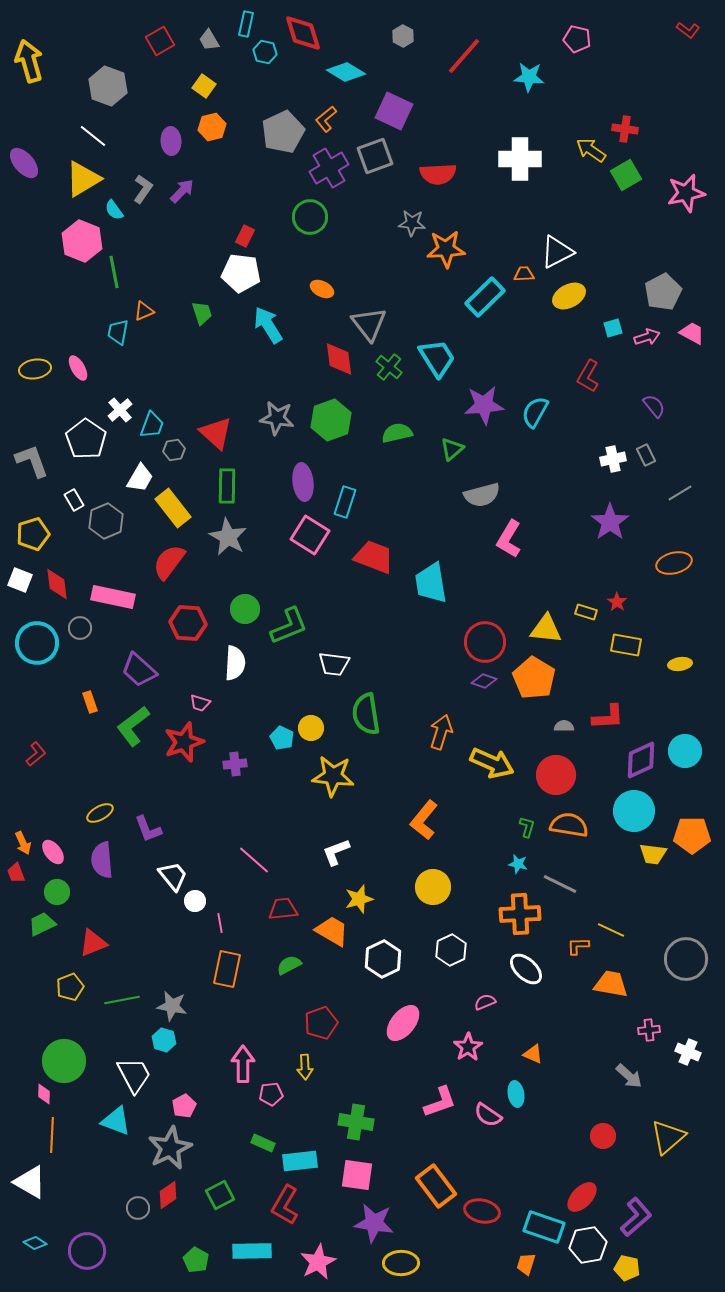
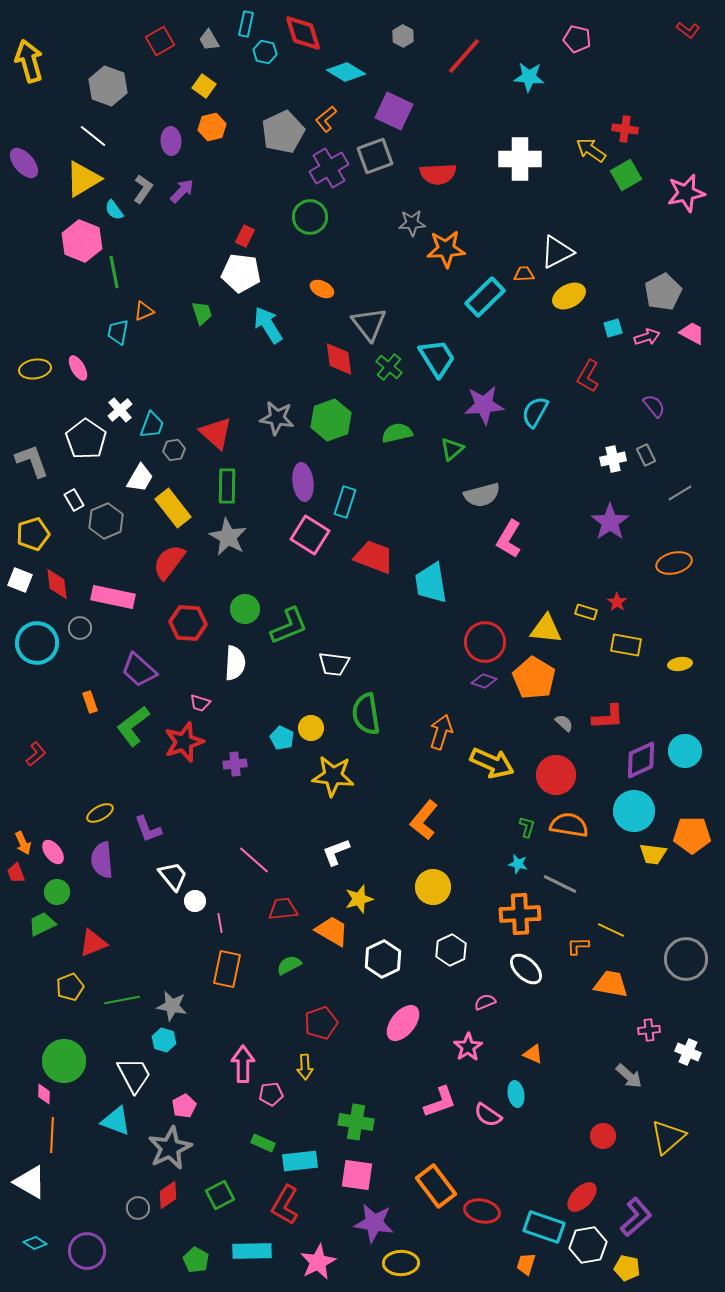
gray star at (412, 223): rotated 8 degrees counterclockwise
gray semicircle at (564, 726): moved 3 px up; rotated 42 degrees clockwise
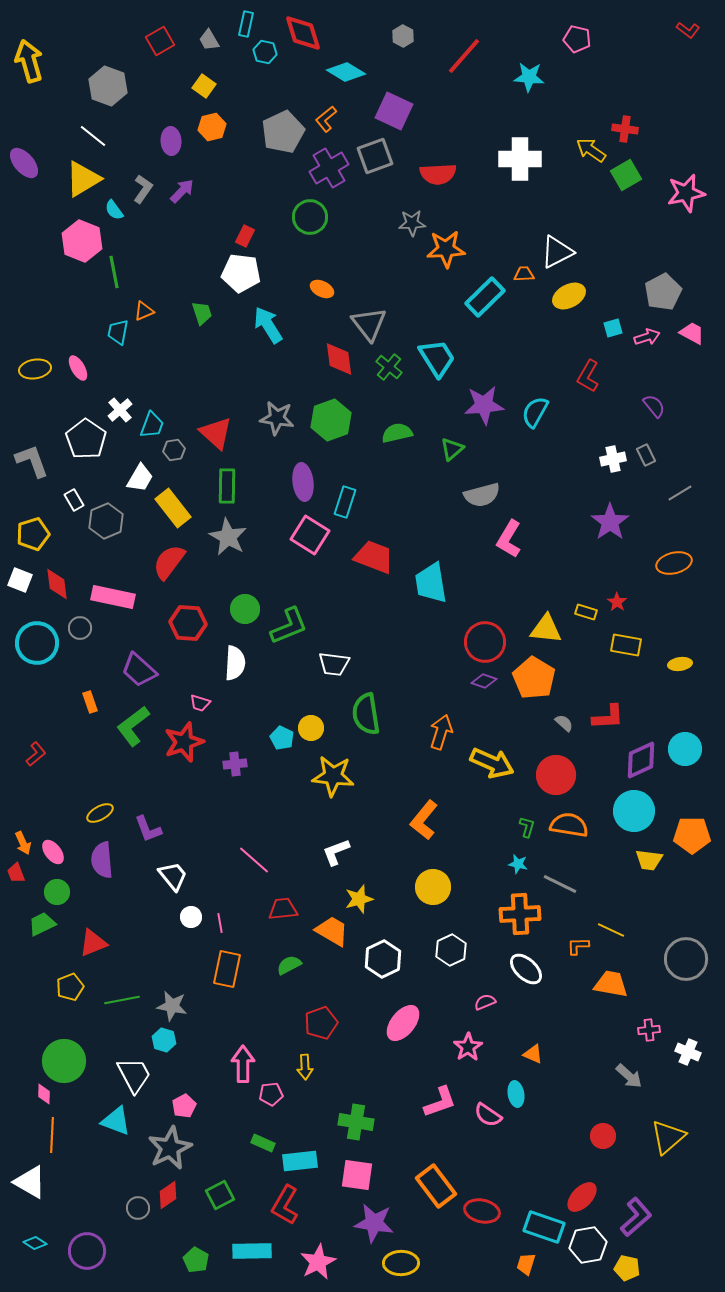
cyan circle at (685, 751): moved 2 px up
yellow trapezoid at (653, 854): moved 4 px left, 6 px down
white circle at (195, 901): moved 4 px left, 16 px down
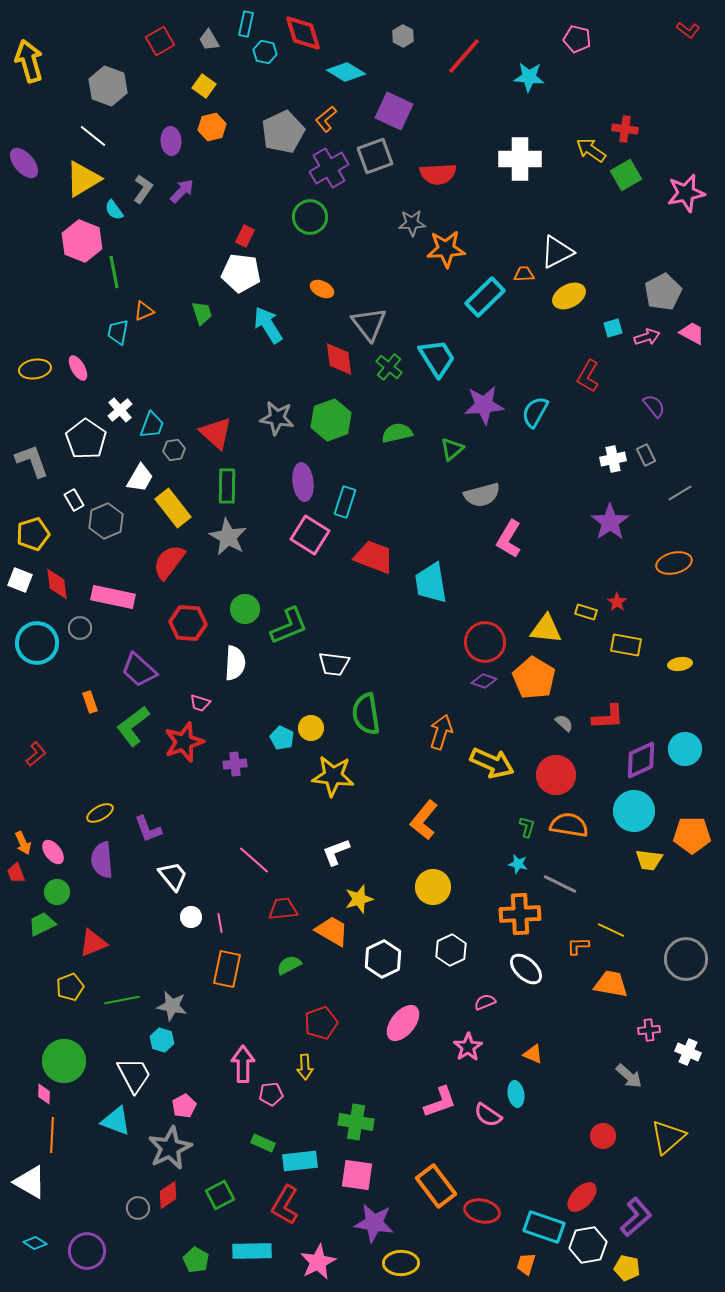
cyan hexagon at (164, 1040): moved 2 px left
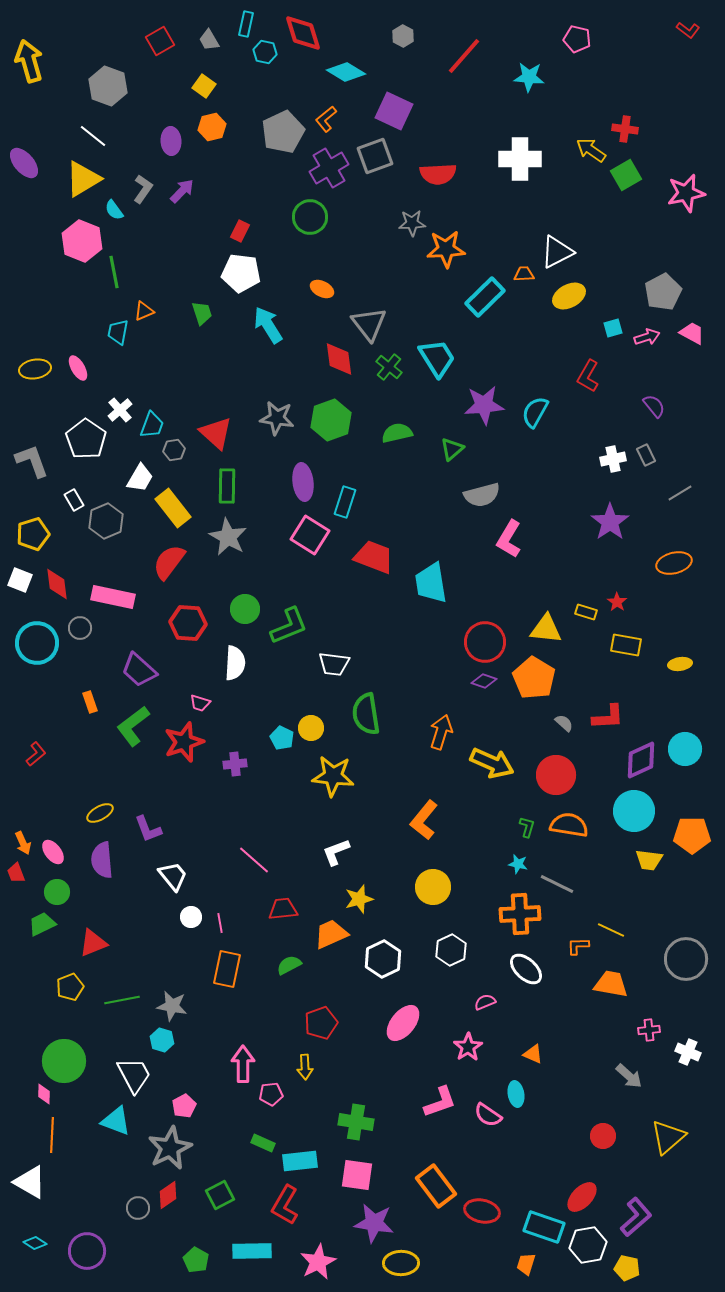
red rectangle at (245, 236): moved 5 px left, 5 px up
gray line at (560, 884): moved 3 px left
orange trapezoid at (332, 931): moved 1 px left, 3 px down; rotated 54 degrees counterclockwise
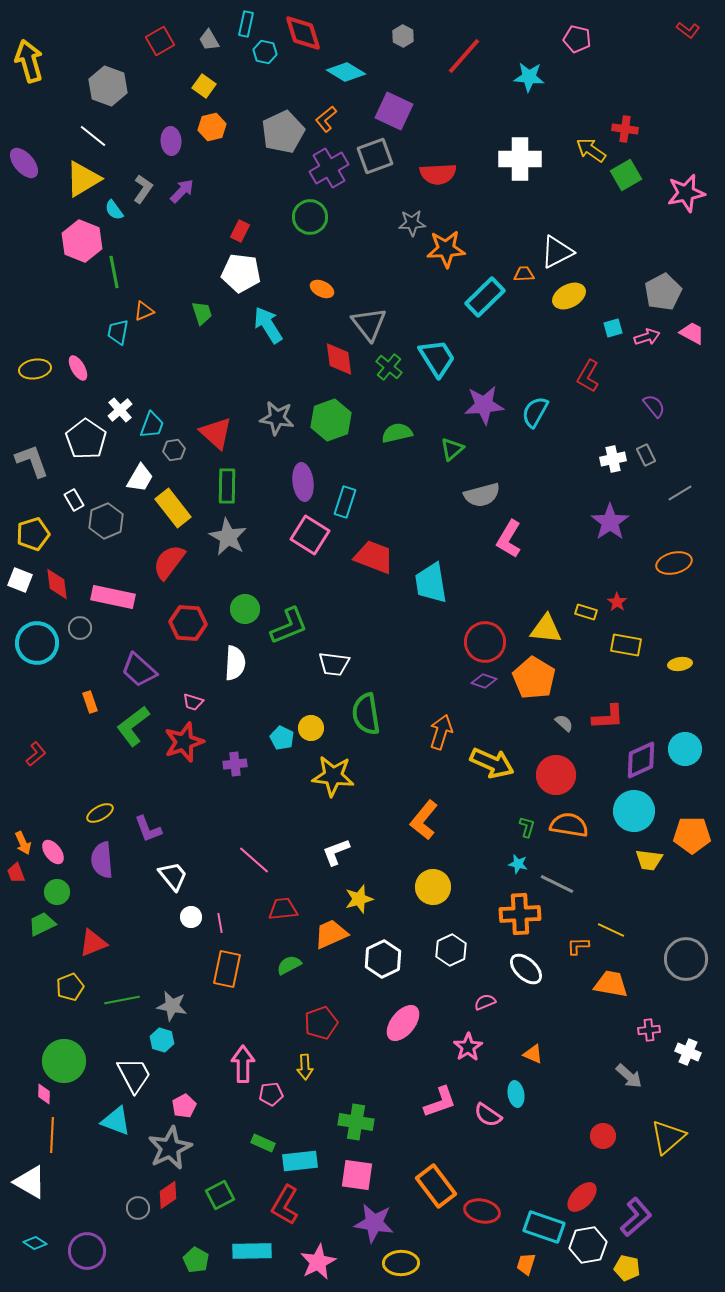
pink trapezoid at (200, 703): moved 7 px left, 1 px up
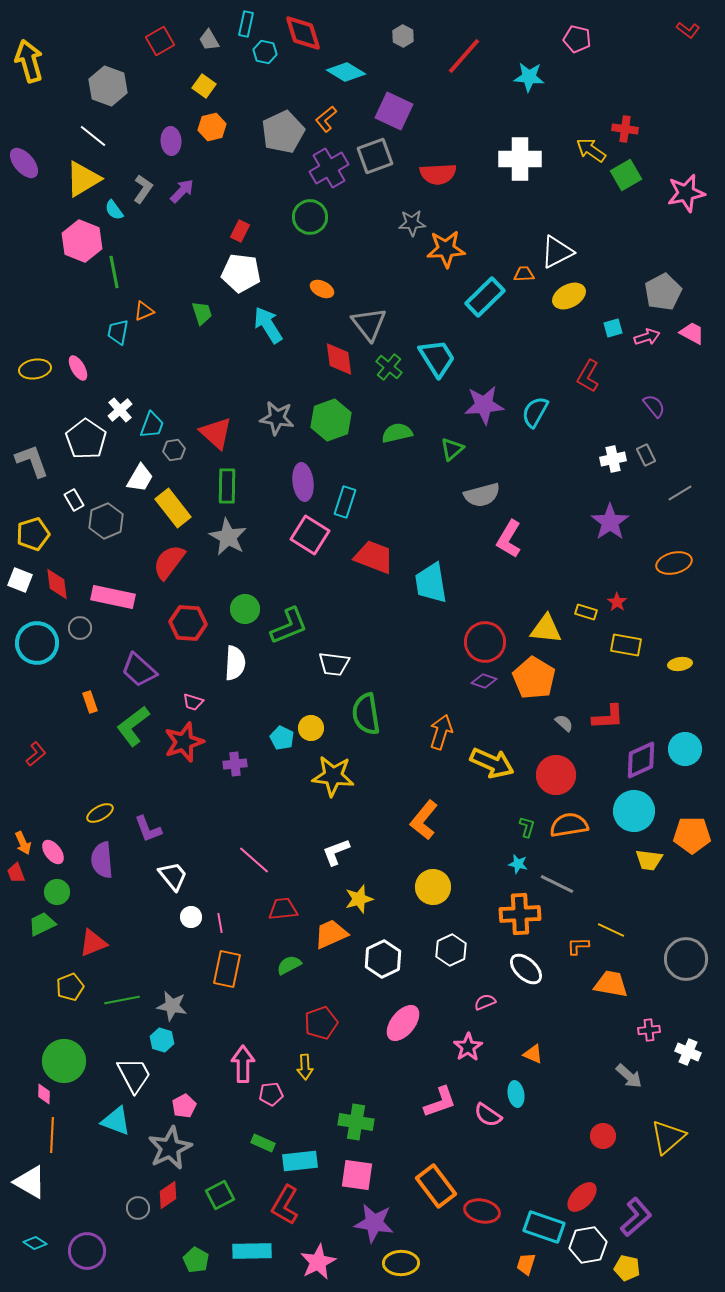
orange semicircle at (569, 825): rotated 18 degrees counterclockwise
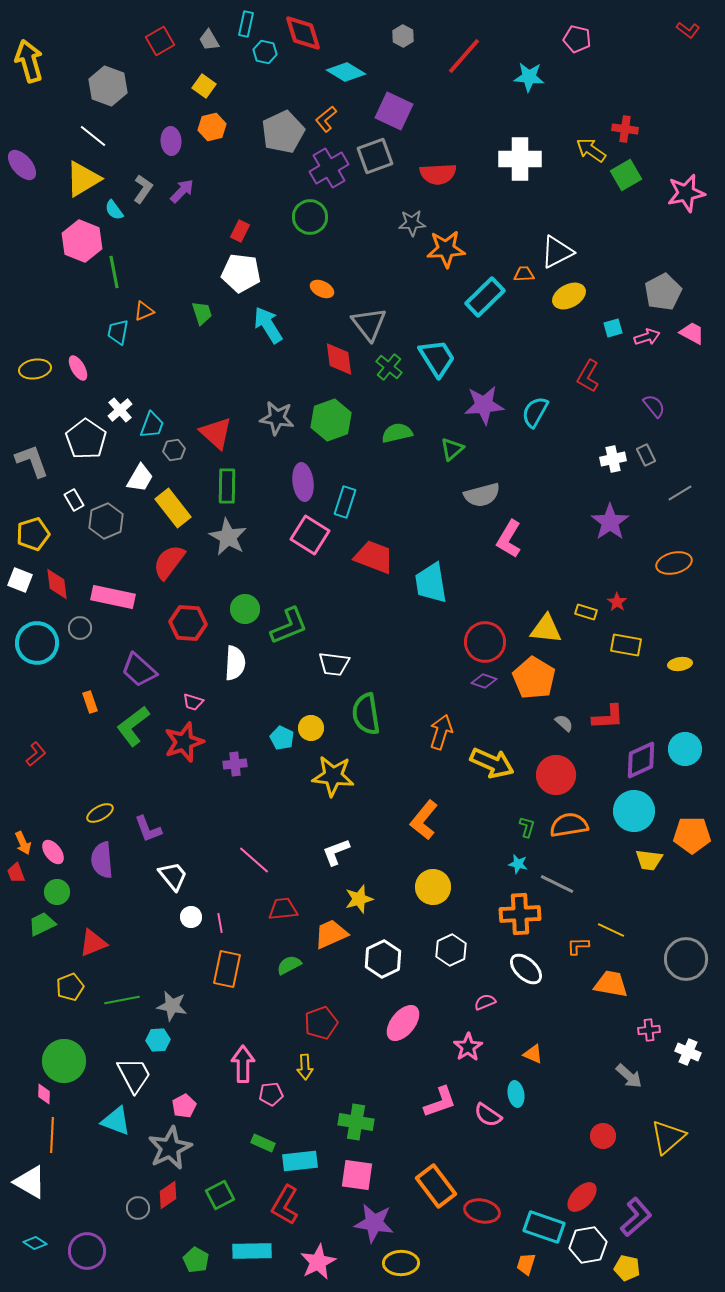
purple ellipse at (24, 163): moved 2 px left, 2 px down
cyan hexagon at (162, 1040): moved 4 px left; rotated 20 degrees counterclockwise
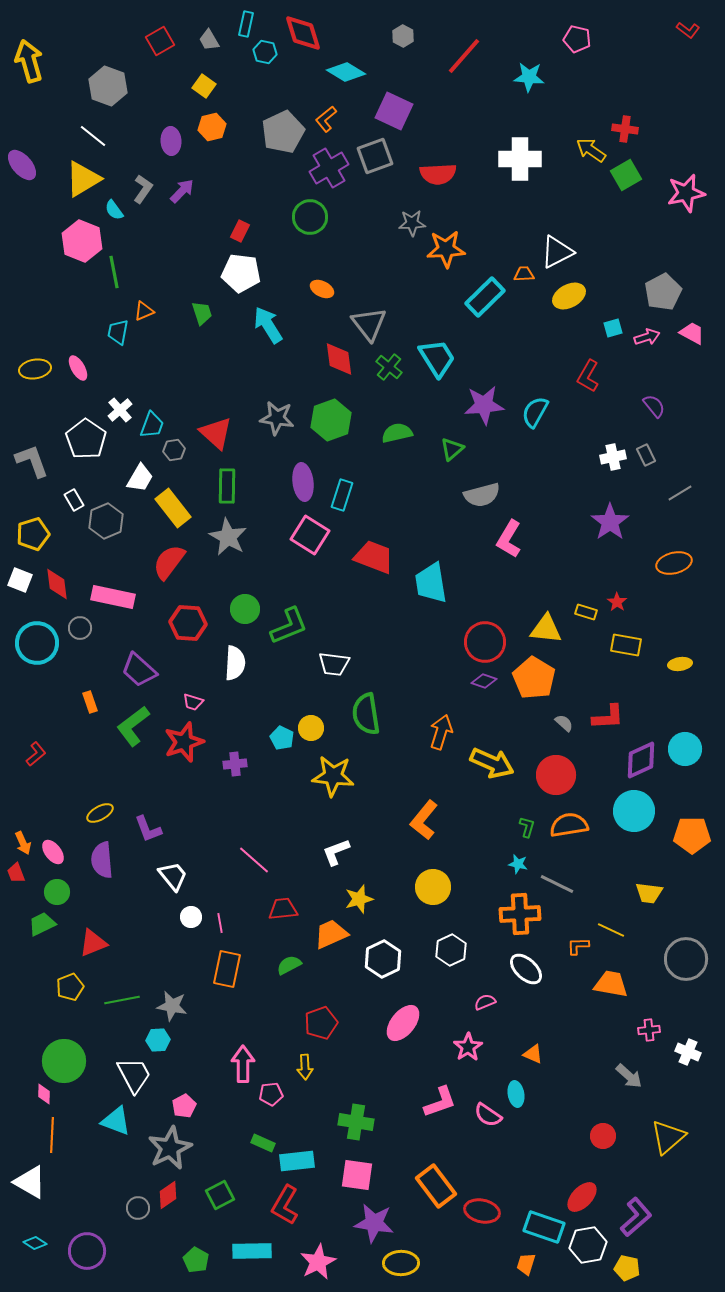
white cross at (613, 459): moved 2 px up
cyan rectangle at (345, 502): moved 3 px left, 7 px up
yellow trapezoid at (649, 860): moved 33 px down
cyan rectangle at (300, 1161): moved 3 px left
